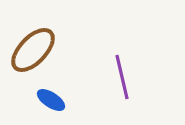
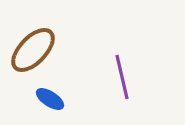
blue ellipse: moved 1 px left, 1 px up
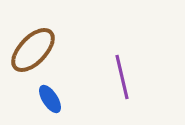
blue ellipse: rotated 24 degrees clockwise
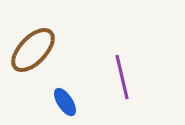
blue ellipse: moved 15 px right, 3 px down
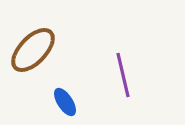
purple line: moved 1 px right, 2 px up
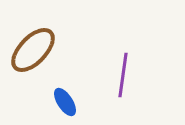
purple line: rotated 21 degrees clockwise
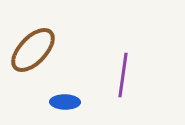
blue ellipse: rotated 56 degrees counterclockwise
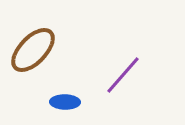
purple line: rotated 33 degrees clockwise
